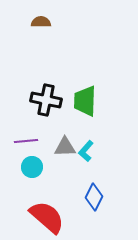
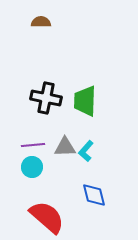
black cross: moved 2 px up
purple line: moved 7 px right, 4 px down
blue diamond: moved 2 px up; rotated 40 degrees counterclockwise
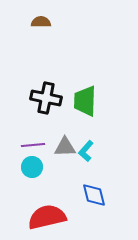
red semicircle: rotated 54 degrees counterclockwise
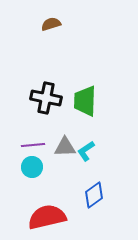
brown semicircle: moved 10 px right, 2 px down; rotated 18 degrees counterclockwise
cyan L-shape: rotated 15 degrees clockwise
blue diamond: rotated 68 degrees clockwise
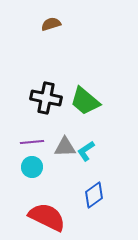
green trapezoid: rotated 52 degrees counterclockwise
purple line: moved 1 px left, 3 px up
red semicircle: rotated 39 degrees clockwise
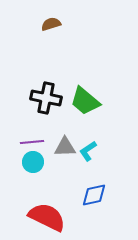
cyan L-shape: moved 2 px right
cyan circle: moved 1 px right, 5 px up
blue diamond: rotated 24 degrees clockwise
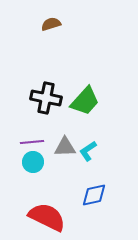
green trapezoid: rotated 88 degrees counterclockwise
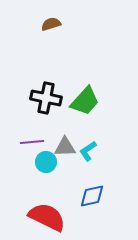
cyan circle: moved 13 px right
blue diamond: moved 2 px left, 1 px down
